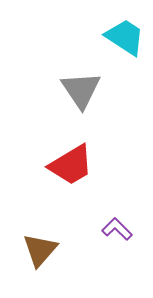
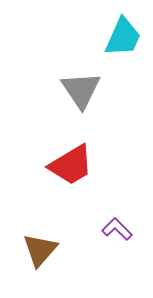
cyan trapezoid: moved 2 px left; rotated 81 degrees clockwise
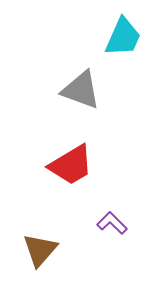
gray triangle: rotated 36 degrees counterclockwise
purple L-shape: moved 5 px left, 6 px up
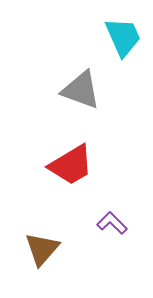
cyan trapezoid: rotated 48 degrees counterclockwise
brown triangle: moved 2 px right, 1 px up
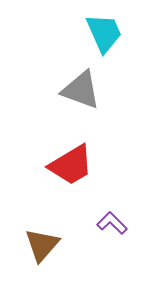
cyan trapezoid: moved 19 px left, 4 px up
brown triangle: moved 4 px up
